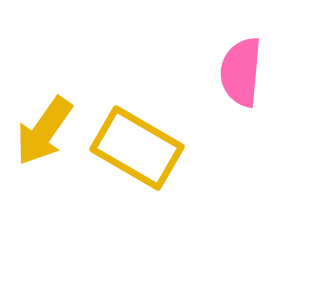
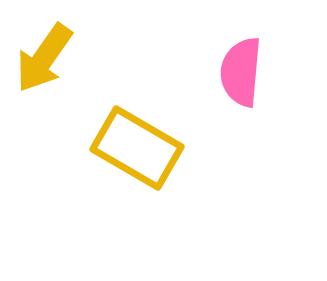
yellow arrow: moved 73 px up
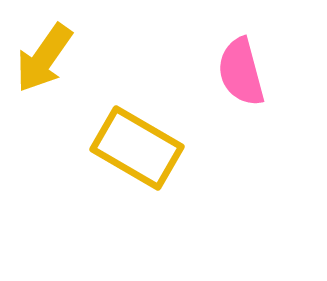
pink semicircle: rotated 20 degrees counterclockwise
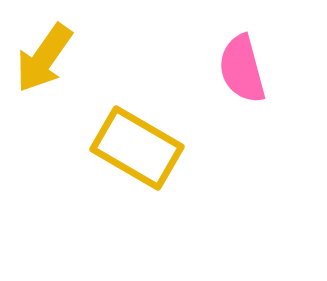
pink semicircle: moved 1 px right, 3 px up
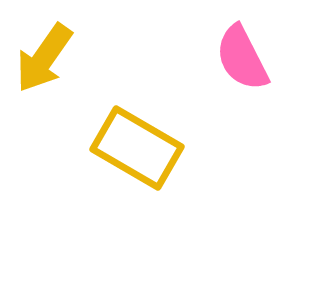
pink semicircle: moved 11 px up; rotated 12 degrees counterclockwise
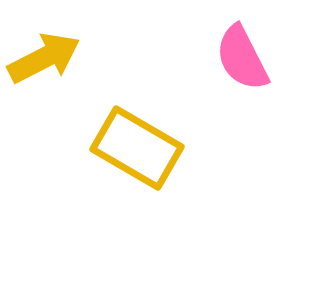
yellow arrow: rotated 152 degrees counterclockwise
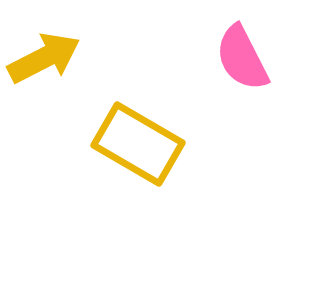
yellow rectangle: moved 1 px right, 4 px up
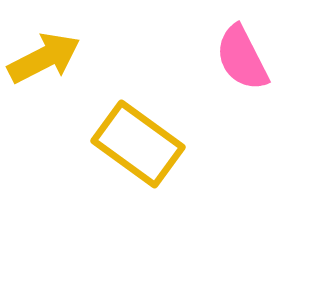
yellow rectangle: rotated 6 degrees clockwise
